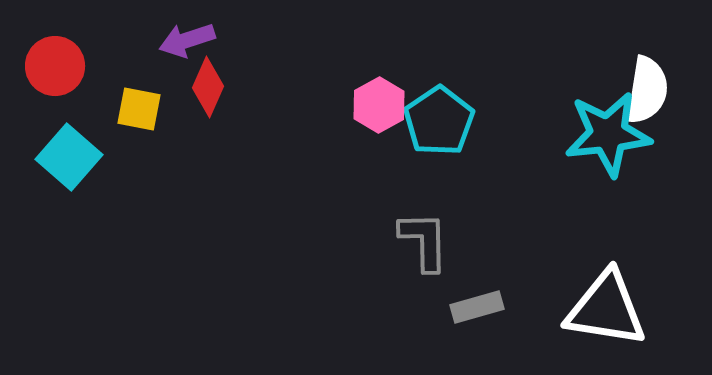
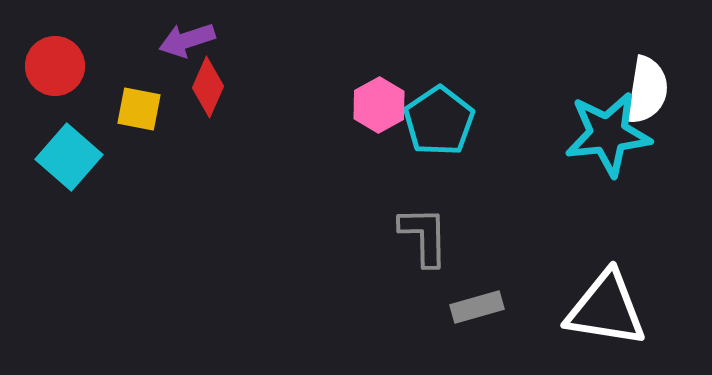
gray L-shape: moved 5 px up
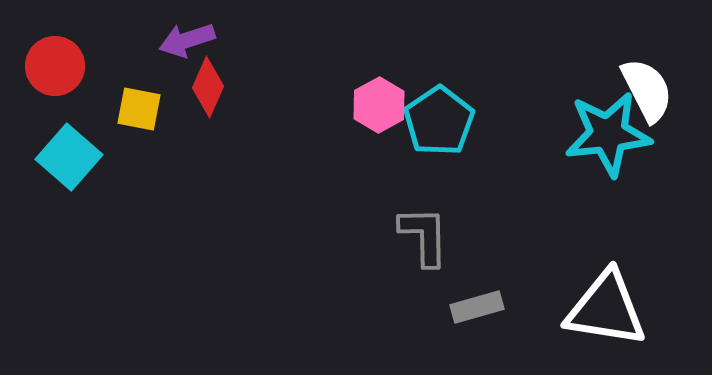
white semicircle: rotated 36 degrees counterclockwise
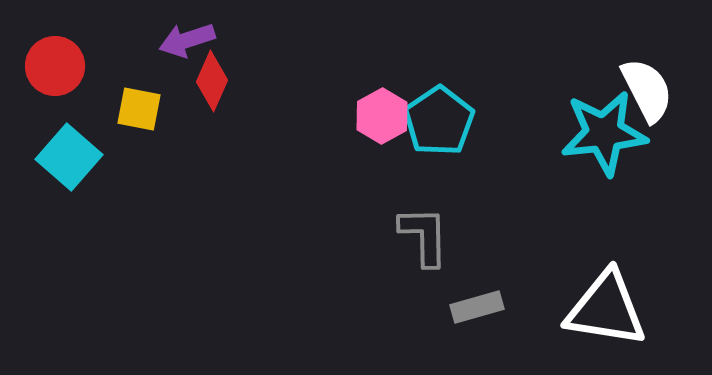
red diamond: moved 4 px right, 6 px up
pink hexagon: moved 3 px right, 11 px down
cyan star: moved 4 px left, 1 px up
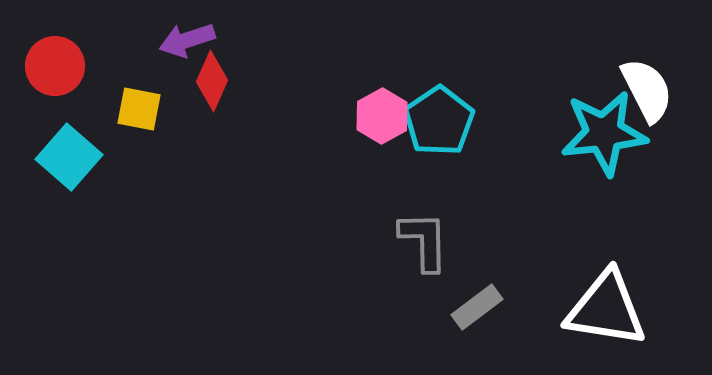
gray L-shape: moved 5 px down
gray rectangle: rotated 21 degrees counterclockwise
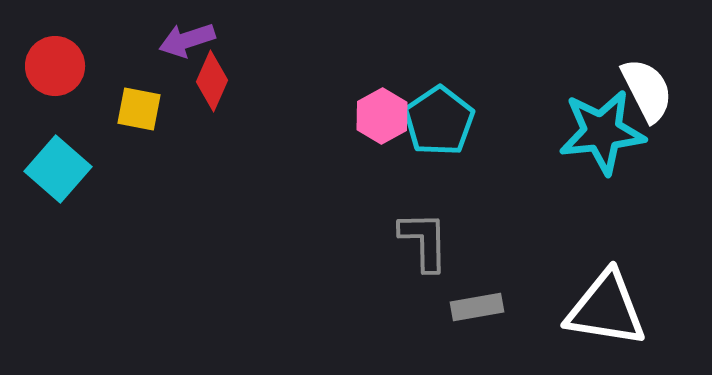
cyan star: moved 2 px left, 1 px up
cyan square: moved 11 px left, 12 px down
gray rectangle: rotated 27 degrees clockwise
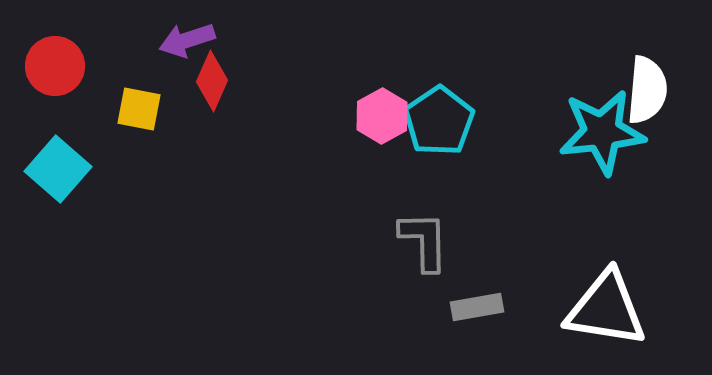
white semicircle: rotated 32 degrees clockwise
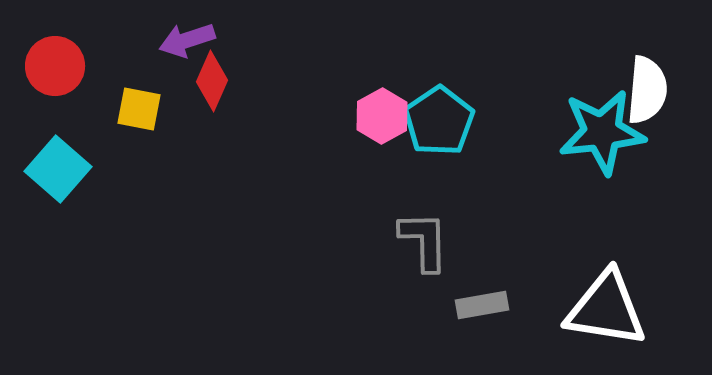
gray rectangle: moved 5 px right, 2 px up
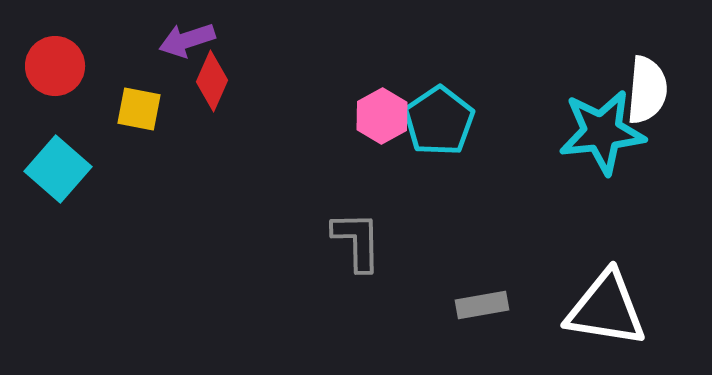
gray L-shape: moved 67 px left
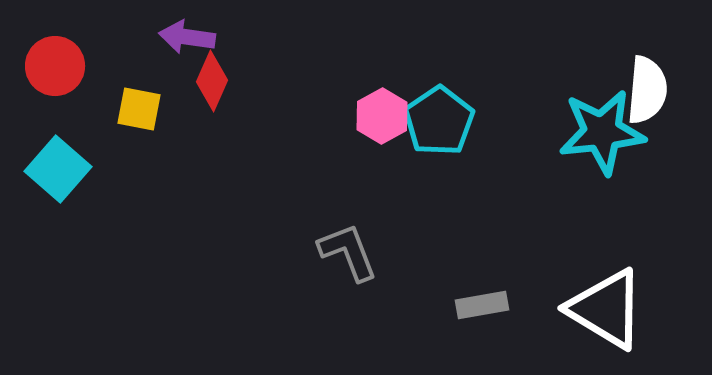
purple arrow: moved 3 px up; rotated 26 degrees clockwise
gray L-shape: moved 9 px left, 11 px down; rotated 20 degrees counterclockwise
white triangle: rotated 22 degrees clockwise
